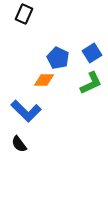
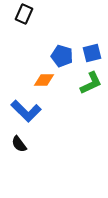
blue square: rotated 18 degrees clockwise
blue pentagon: moved 4 px right, 2 px up; rotated 10 degrees counterclockwise
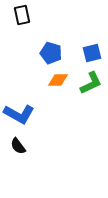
black rectangle: moved 2 px left, 1 px down; rotated 36 degrees counterclockwise
blue pentagon: moved 11 px left, 3 px up
orange diamond: moved 14 px right
blue L-shape: moved 7 px left, 3 px down; rotated 16 degrees counterclockwise
black semicircle: moved 1 px left, 2 px down
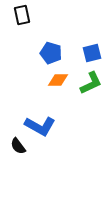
blue L-shape: moved 21 px right, 12 px down
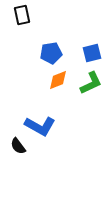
blue pentagon: rotated 25 degrees counterclockwise
orange diamond: rotated 20 degrees counterclockwise
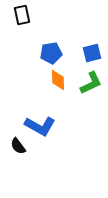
orange diamond: rotated 70 degrees counterclockwise
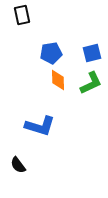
blue L-shape: rotated 12 degrees counterclockwise
black semicircle: moved 19 px down
